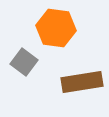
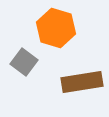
orange hexagon: rotated 9 degrees clockwise
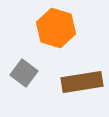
gray square: moved 11 px down
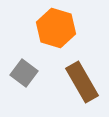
brown rectangle: rotated 69 degrees clockwise
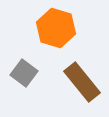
brown rectangle: rotated 9 degrees counterclockwise
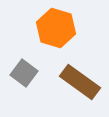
brown rectangle: moved 2 px left; rotated 15 degrees counterclockwise
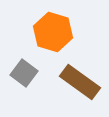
orange hexagon: moved 3 px left, 4 px down
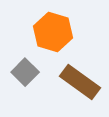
gray square: moved 1 px right, 1 px up; rotated 8 degrees clockwise
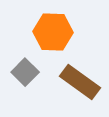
orange hexagon: rotated 15 degrees counterclockwise
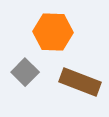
brown rectangle: rotated 15 degrees counterclockwise
